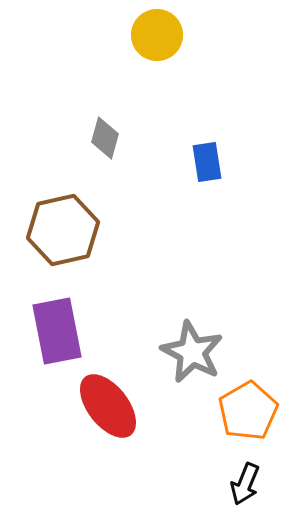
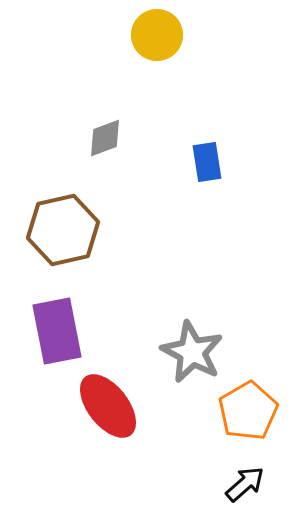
gray diamond: rotated 54 degrees clockwise
black arrow: rotated 153 degrees counterclockwise
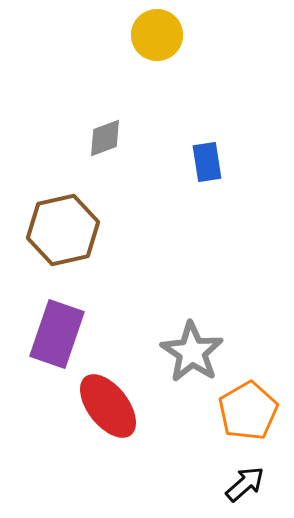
purple rectangle: moved 3 px down; rotated 30 degrees clockwise
gray star: rotated 6 degrees clockwise
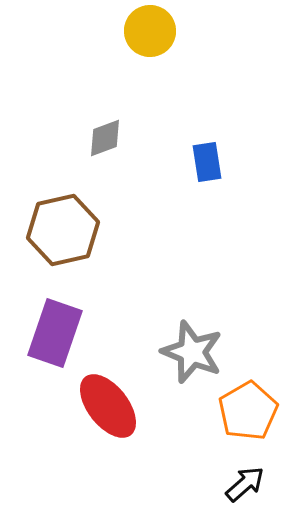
yellow circle: moved 7 px left, 4 px up
purple rectangle: moved 2 px left, 1 px up
gray star: rotated 12 degrees counterclockwise
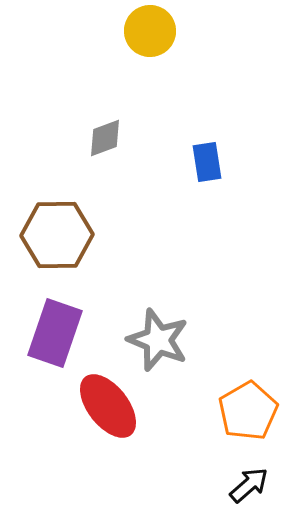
brown hexagon: moved 6 px left, 5 px down; rotated 12 degrees clockwise
gray star: moved 34 px left, 12 px up
black arrow: moved 4 px right, 1 px down
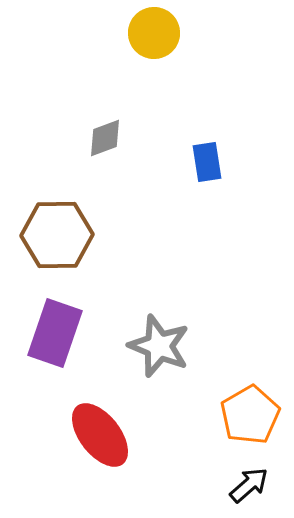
yellow circle: moved 4 px right, 2 px down
gray star: moved 1 px right, 6 px down
red ellipse: moved 8 px left, 29 px down
orange pentagon: moved 2 px right, 4 px down
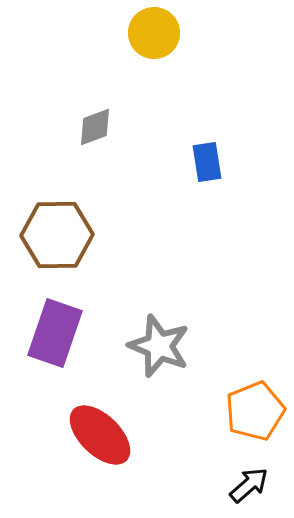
gray diamond: moved 10 px left, 11 px up
orange pentagon: moved 5 px right, 4 px up; rotated 8 degrees clockwise
red ellipse: rotated 8 degrees counterclockwise
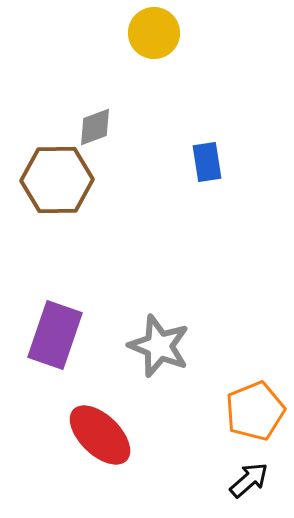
brown hexagon: moved 55 px up
purple rectangle: moved 2 px down
black arrow: moved 5 px up
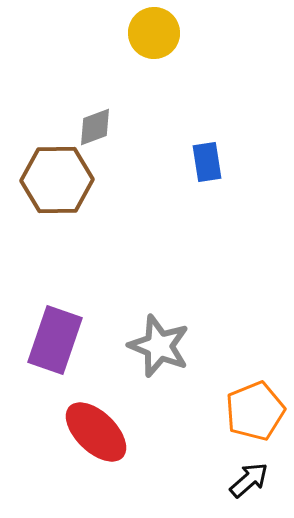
purple rectangle: moved 5 px down
red ellipse: moved 4 px left, 3 px up
